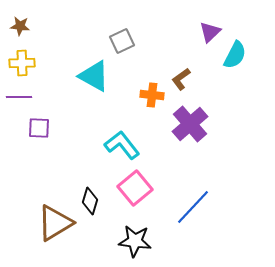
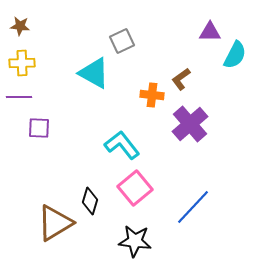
purple triangle: rotated 45 degrees clockwise
cyan triangle: moved 3 px up
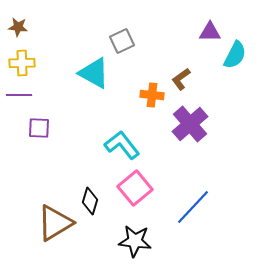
brown star: moved 2 px left, 1 px down
purple line: moved 2 px up
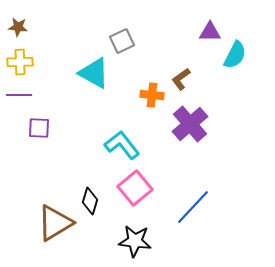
yellow cross: moved 2 px left, 1 px up
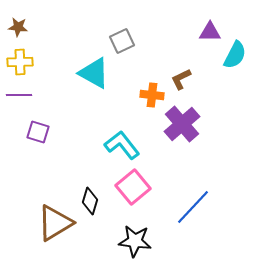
brown L-shape: rotated 10 degrees clockwise
purple cross: moved 8 px left
purple square: moved 1 px left, 4 px down; rotated 15 degrees clockwise
pink square: moved 2 px left, 1 px up
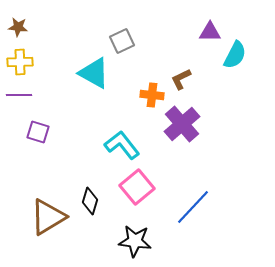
pink square: moved 4 px right
brown triangle: moved 7 px left, 6 px up
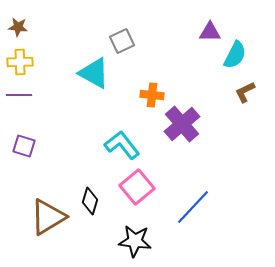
brown L-shape: moved 64 px right, 13 px down
purple square: moved 14 px left, 14 px down
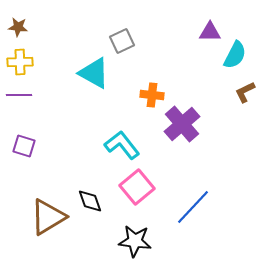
black diamond: rotated 36 degrees counterclockwise
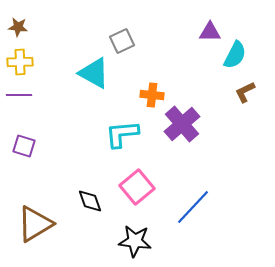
cyan L-shape: moved 11 px up; rotated 57 degrees counterclockwise
brown triangle: moved 13 px left, 7 px down
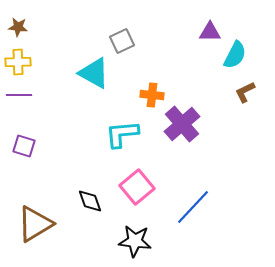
yellow cross: moved 2 px left
